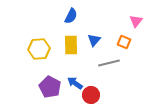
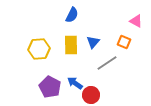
blue semicircle: moved 1 px right, 1 px up
pink triangle: rotated 40 degrees counterclockwise
blue triangle: moved 1 px left, 2 px down
gray line: moved 2 px left; rotated 20 degrees counterclockwise
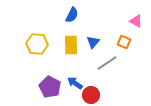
yellow hexagon: moved 2 px left, 5 px up; rotated 10 degrees clockwise
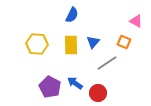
red circle: moved 7 px right, 2 px up
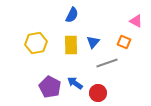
yellow hexagon: moved 1 px left, 1 px up; rotated 15 degrees counterclockwise
gray line: rotated 15 degrees clockwise
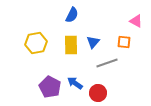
orange square: rotated 16 degrees counterclockwise
